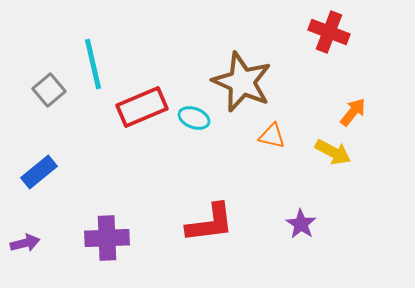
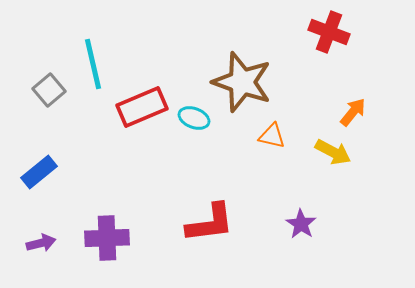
brown star: rotated 4 degrees counterclockwise
purple arrow: moved 16 px right
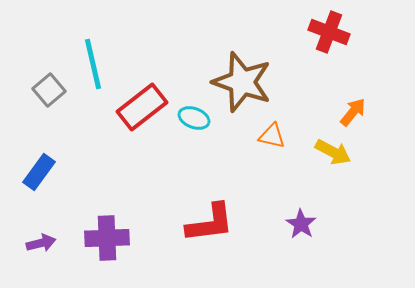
red rectangle: rotated 15 degrees counterclockwise
blue rectangle: rotated 15 degrees counterclockwise
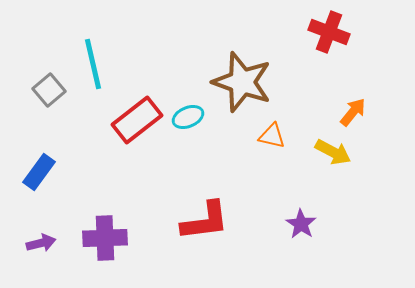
red rectangle: moved 5 px left, 13 px down
cyan ellipse: moved 6 px left, 1 px up; rotated 44 degrees counterclockwise
red L-shape: moved 5 px left, 2 px up
purple cross: moved 2 px left
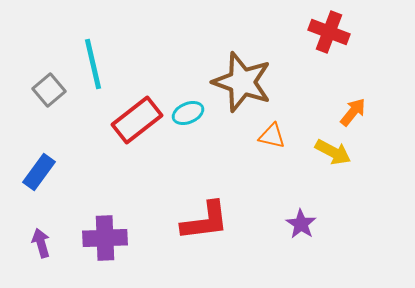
cyan ellipse: moved 4 px up
purple arrow: rotated 92 degrees counterclockwise
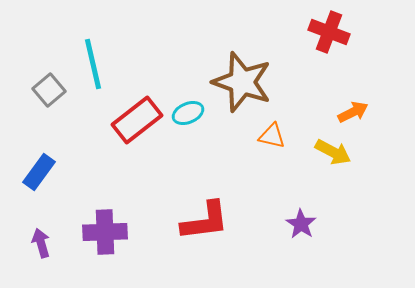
orange arrow: rotated 24 degrees clockwise
purple cross: moved 6 px up
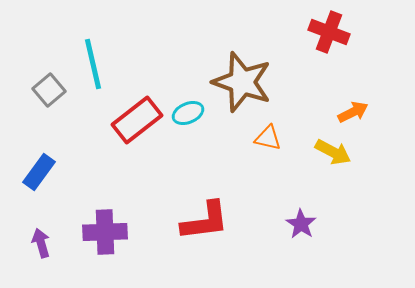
orange triangle: moved 4 px left, 2 px down
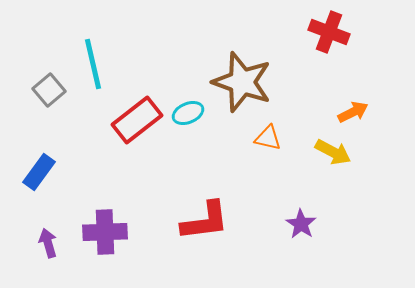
purple arrow: moved 7 px right
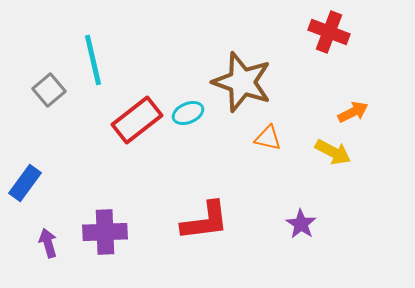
cyan line: moved 4 px up
blue rectangle: moved 14 px left, 11 px down
